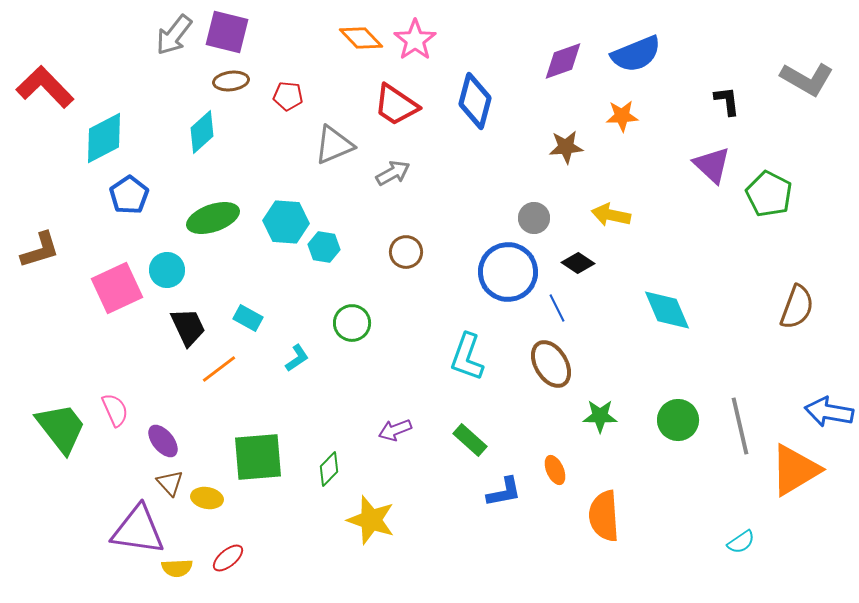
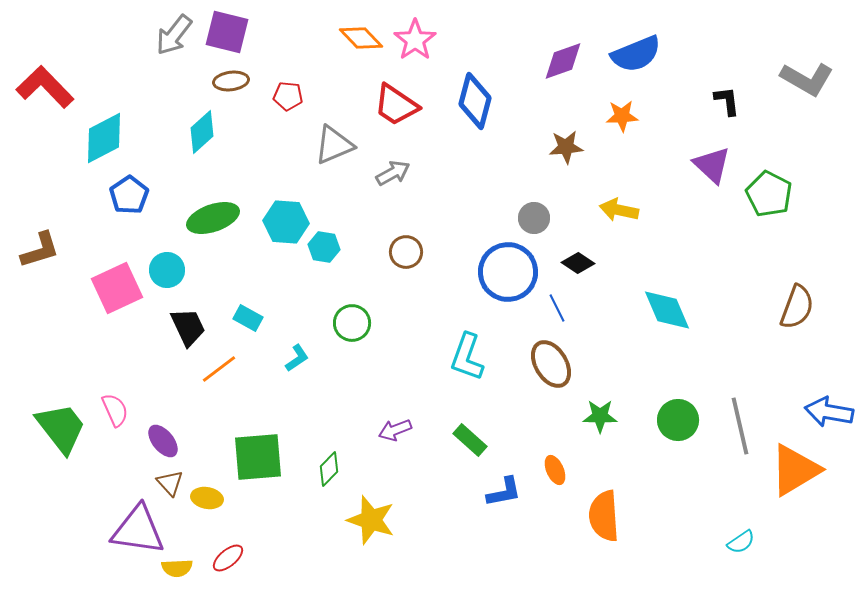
yellow arrow at (611, 215): moved 8 px right, 5 px up
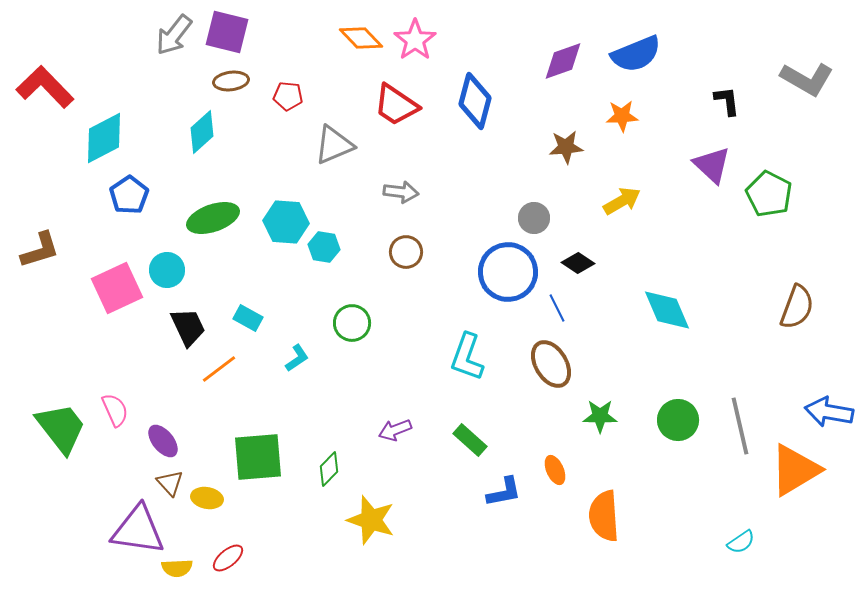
gray arrow at (393, 173): moved 8 px right, 19 px down; rotated 36 degrees clockwise
yellow arrow at (619, 210): moved 3 px right, 9 px up; rotated 138 degrees clockwise
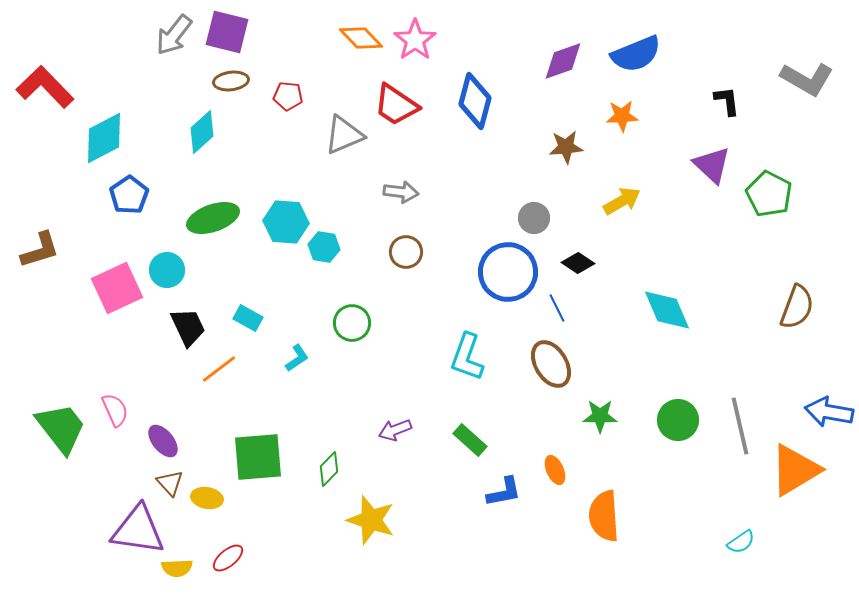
gray triangle at (334, 145): moved 10 px right, 10 px up
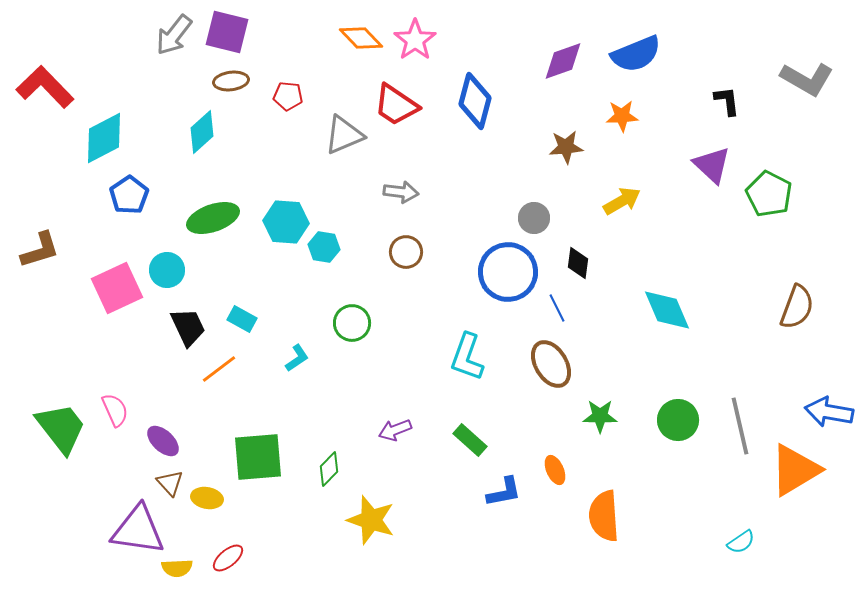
black diamond at (578, 263): rotated 64 degrees clockwise
cyan rectangle at (248, 318): moved 6 px left, 1 px down
purple ellipse at (163, 441): rotated 8 degrees counterclockwise
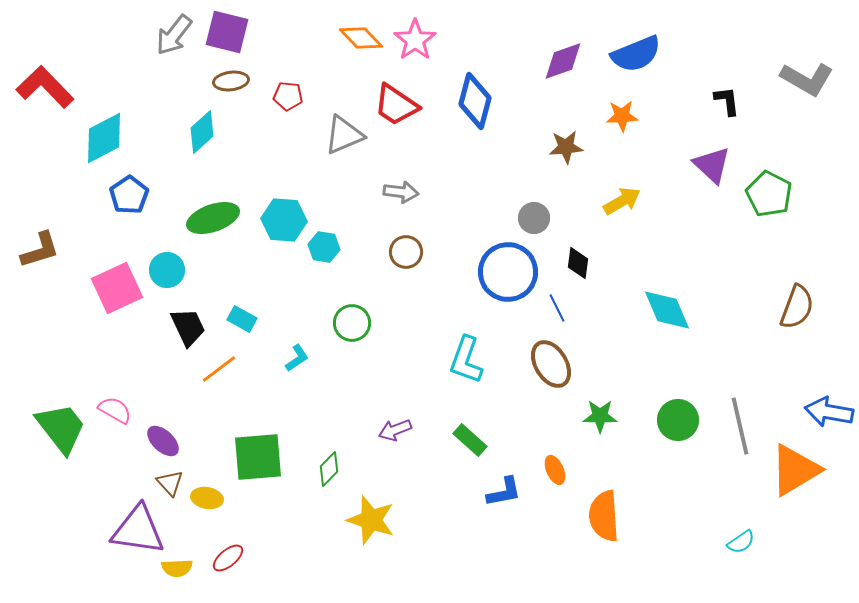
cyan hexagon at (286, 222): moved 2 px left, 2 px up
cyan L-shape at (467, 357): moved 1 px left, 3 px down
pink semicircle at (115, 410): rotated 36 degrees counterclockwise
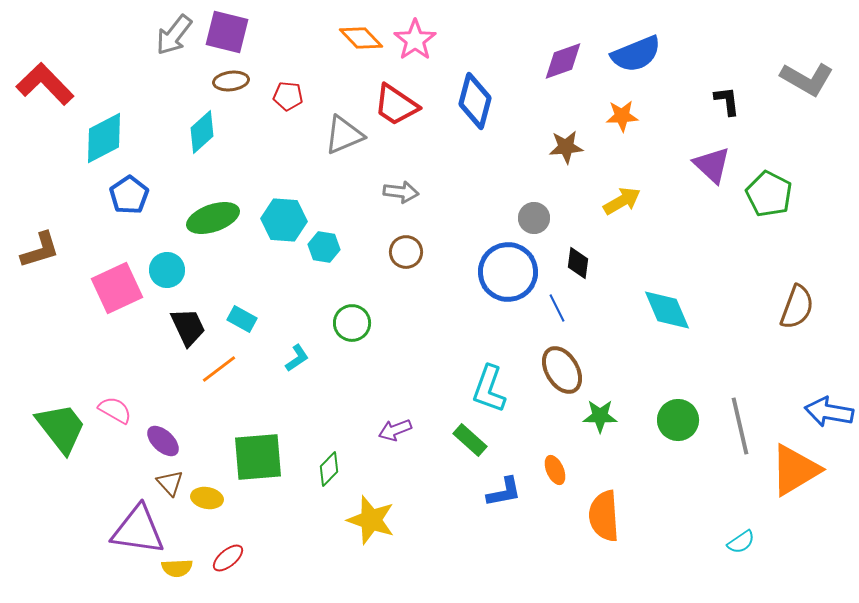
red L-shape at (45, 87): moved 3 px up
cyan L-shape at (466, 360): moved 23 px right, 29 px down
brown ellipse at (551, 364): moved 11 px right, 6 px down
